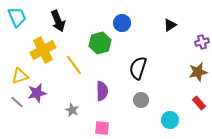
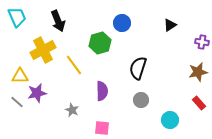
purple cross: rotated 24 degrees clockwise
yellow triangle: rotated 18 degrees clockwise
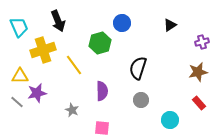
cyan trapezoid: moved 2 px right, 10 px down
purple cross: rotated 24 degrees counterclockwise
yellow cross: rotated 10 degrees clockwise
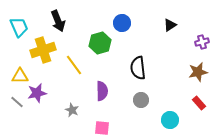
black semicircle: rotated 25 degrees counterclockwise
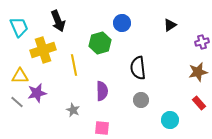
yellow line: rotated 25 degrees clockwise
gray star: moved 1 px right
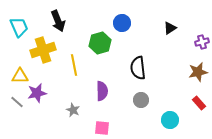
black triangle: moved 3 px down
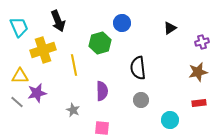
red rectangle: rotated 56 degrees counterclockwise
